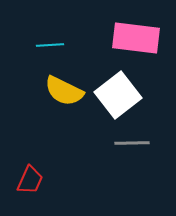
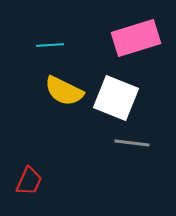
pink rectangle: rotated 24 degrees counterclockwise
white square: moved 2 px left, 3 px down; rotated 30 degrees counterclockwise
gray line: rotated 8 degrees clockwise
red trapezoid: moved 1 px left, 1 px down
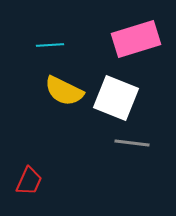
pink rectangle: moved 1 px down
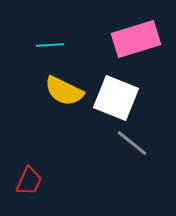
gray line: rotated 32 degrees clockwise
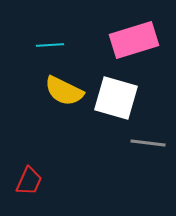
pink rectangle: moved 2 px left, 1 px down
white square: rotated 6 degrees counterclockwise
gray line: moved 16 px right; rotated 32 degrees counterclockwise
